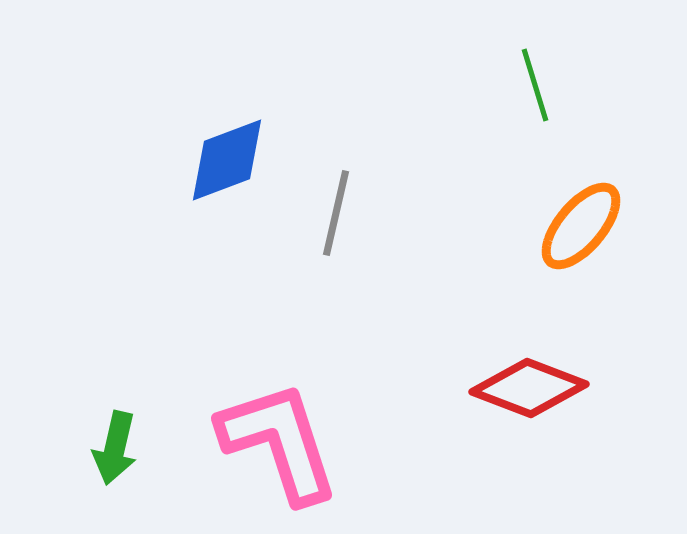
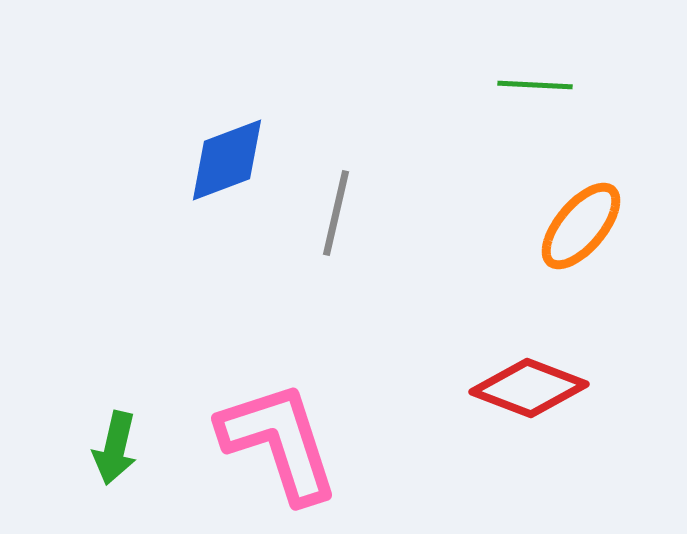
green line: rotated 70 degrees counterclockwise
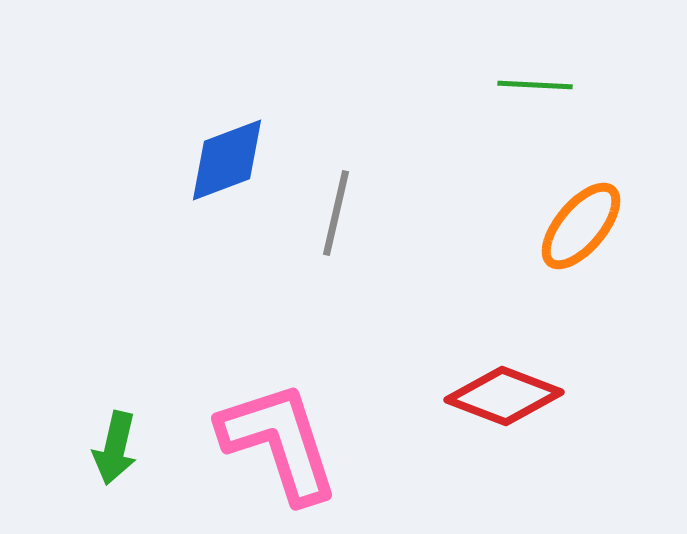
red diamond: moved 25 px left, 8 px down
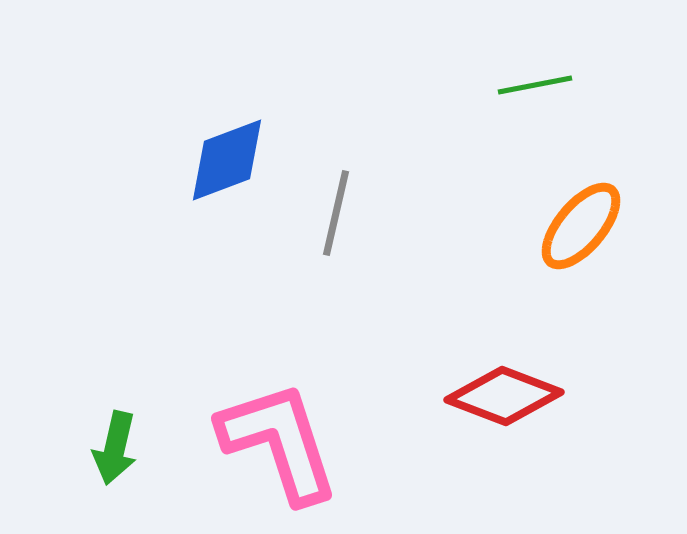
green line: rotated 14 degrees counterclockwise
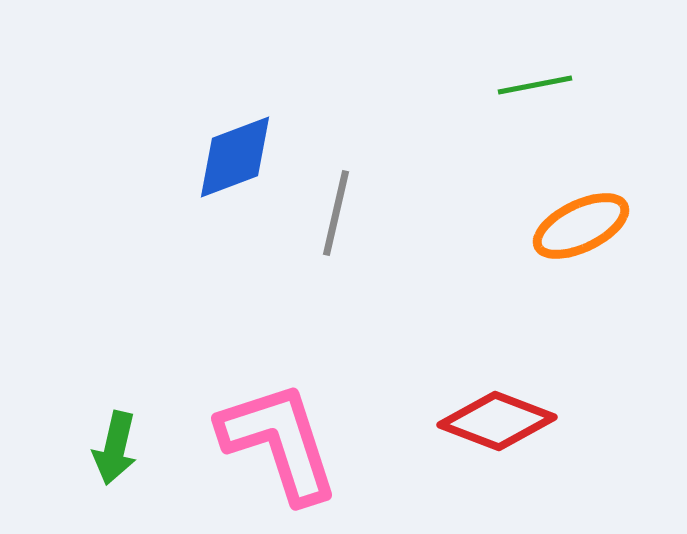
blue diamond: moved 8 px right, 3 px up
orange ellipse: rotated 24 degrees clockwise
red diamond: moved 7 px left, 25 px down
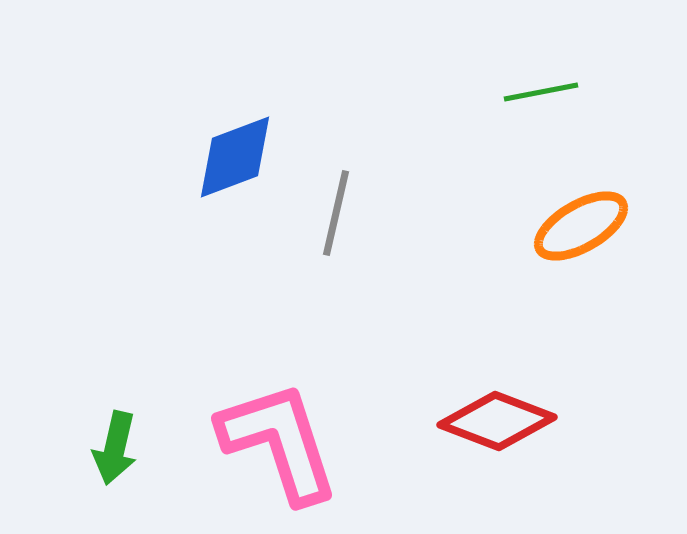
green line: moved 6 px right, 7 px down
orange ellipse: rotated 4 degrees counterclockwise
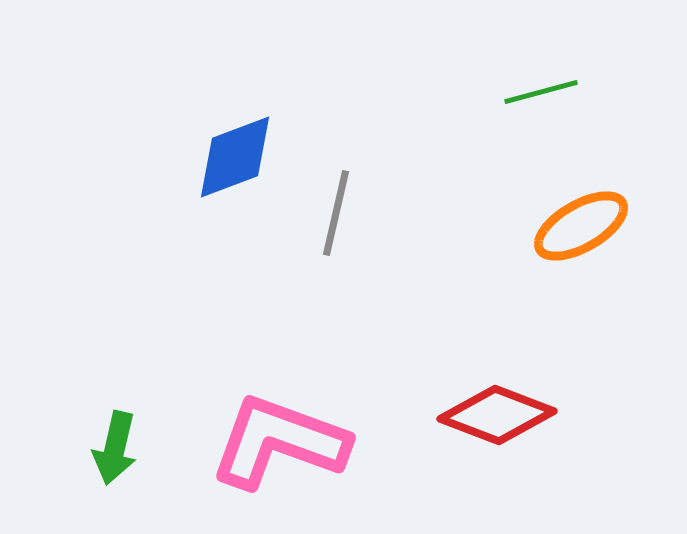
green line: rotated 4 degrees counterclockwise
red diamond: moved 6 px up
pink L-shape: rotated 52 degrees counterclockwise
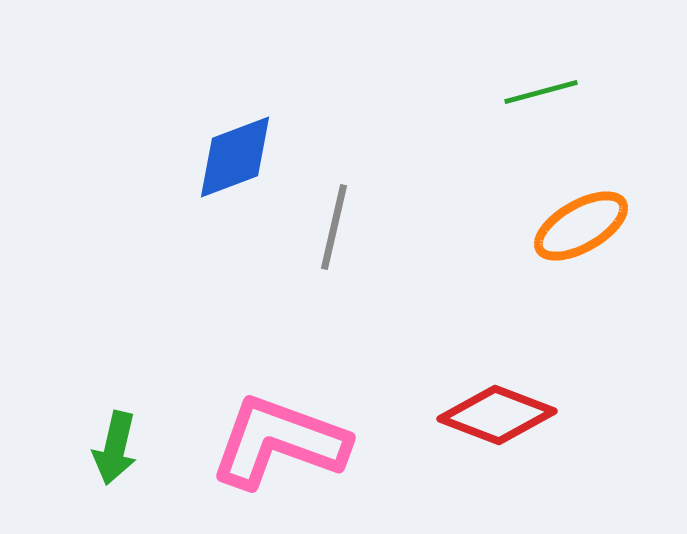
gray line: moved 2 px left, 14 px down
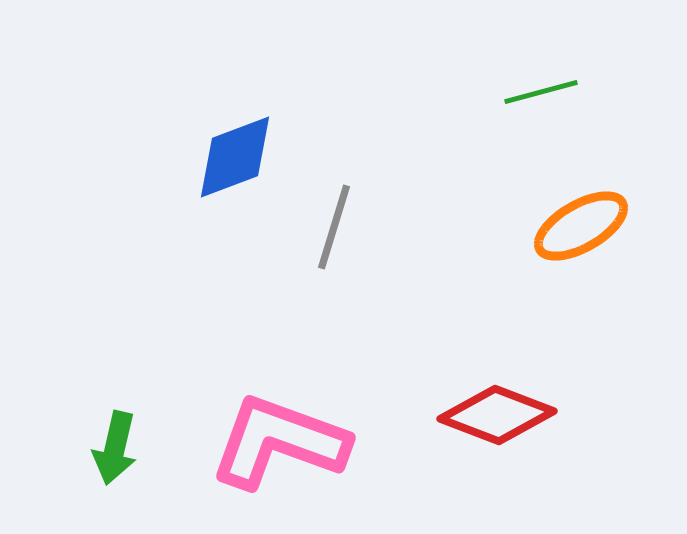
gray line: rotated 4 degrees clockwise
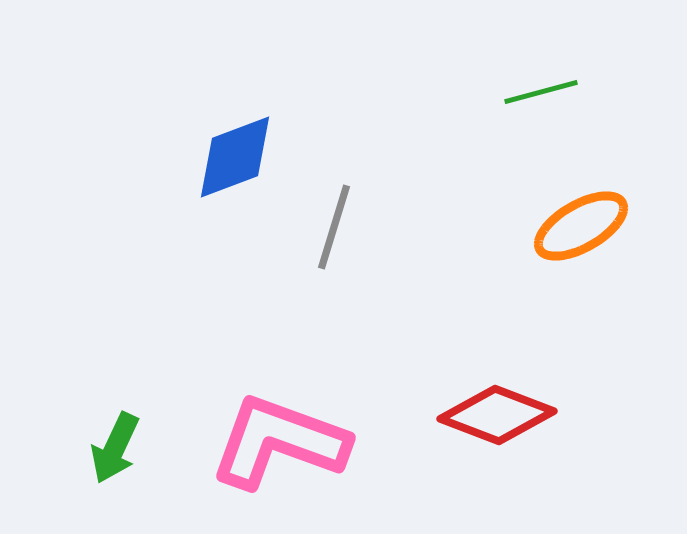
green arrow: rotated 12 degrees clockwise
